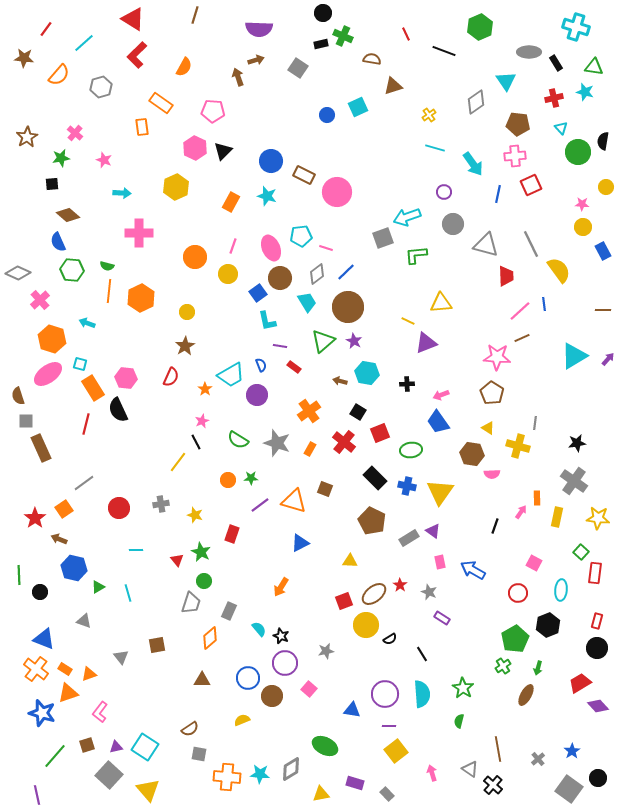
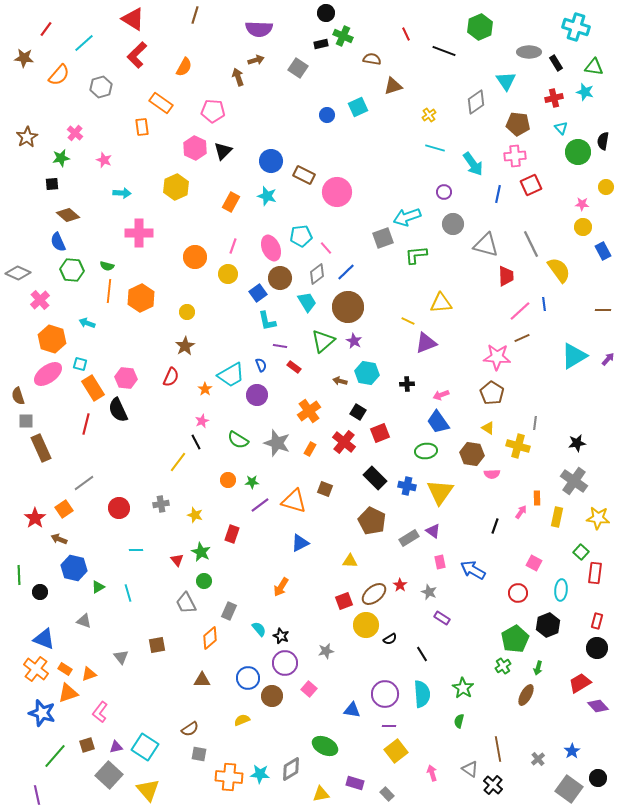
black circle at (323, 13): moved 3 px right
pink line at (326, 248): rotated 32 degrees clockwise
green ellipse at (411, 450): moved 15 px right, 1 px down
green star at (251, 478): moved 1 px right, 4 px down
gray trapezoid at (191, 603): moved 5 px left; rotated 135 degrees clockwise
orange cross at (227, 777): moved 2 px right
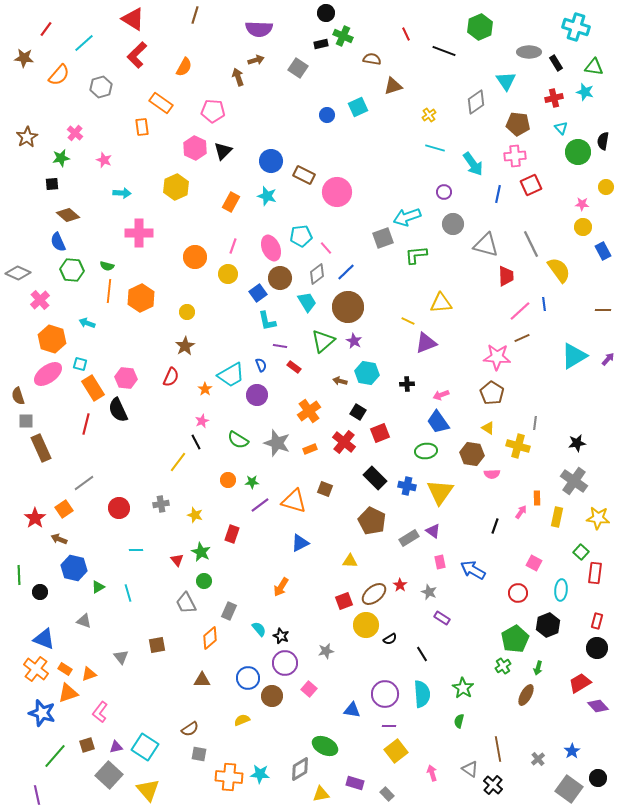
orange rectangle at (310, 449): rotated 40 degrees clockwise
gray diamond at (291, 769): moved 9 px right
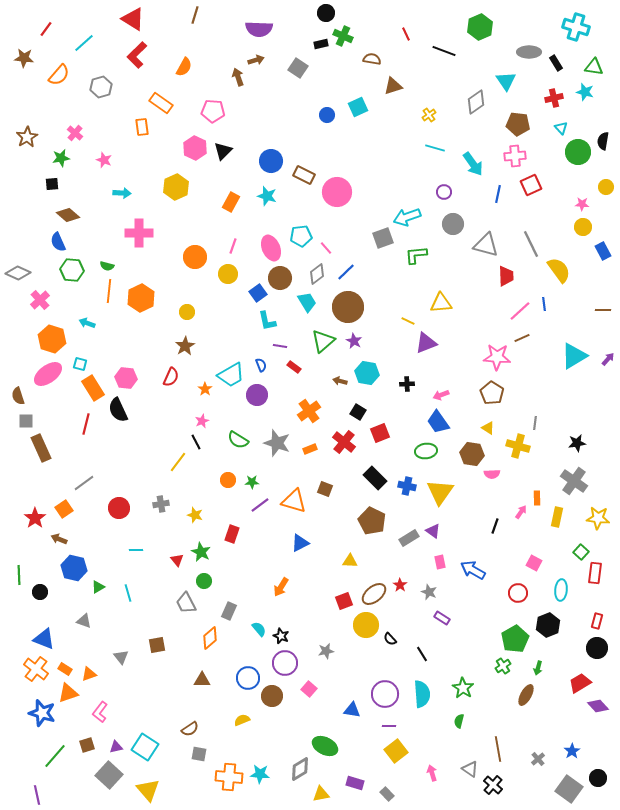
black semicircle at (390, 639): rotated 80 degrees clockwise
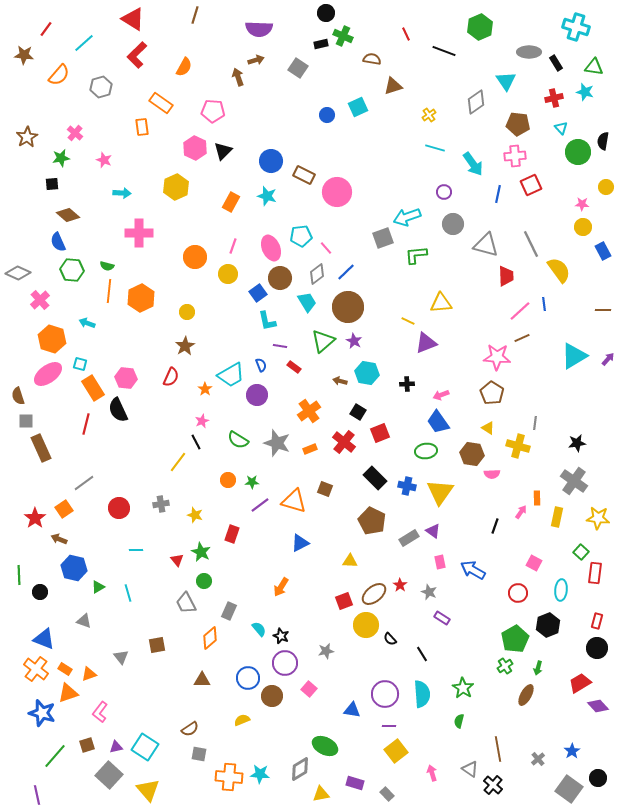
brown star at (24, 58): moved 3 px up
green cross at (503, 666): moved 2 px right
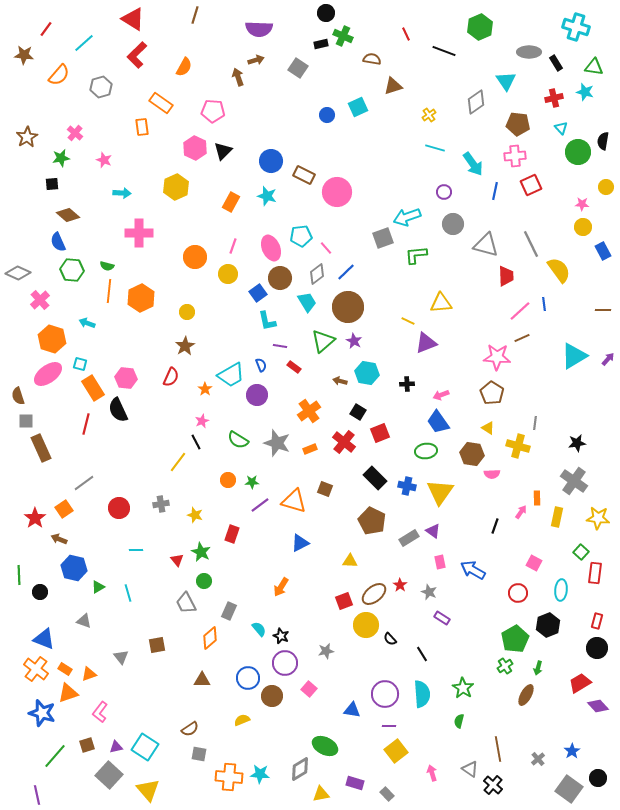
blue line at (498, 194): moved 3 px left, 3 px up
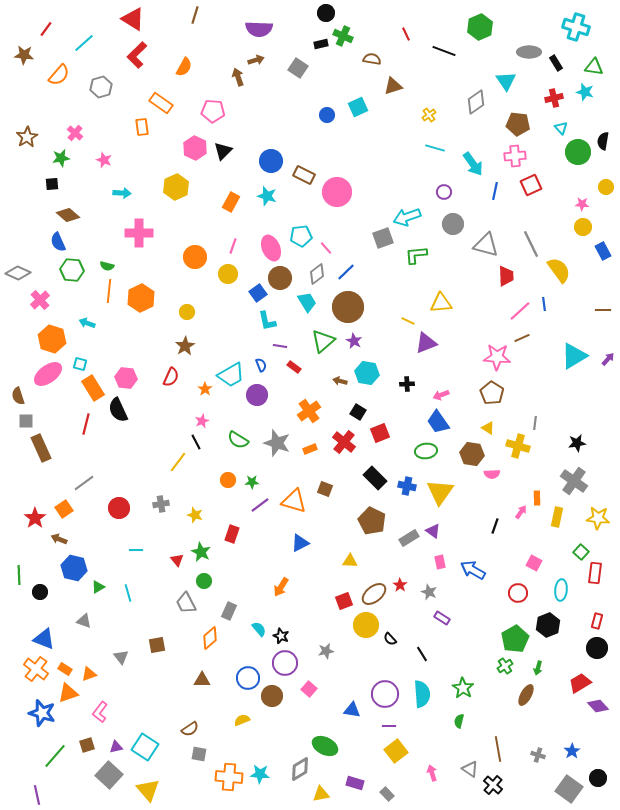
gray cross at (538, 759): moved 4 px up; rotated 32 degrees counterclockwise
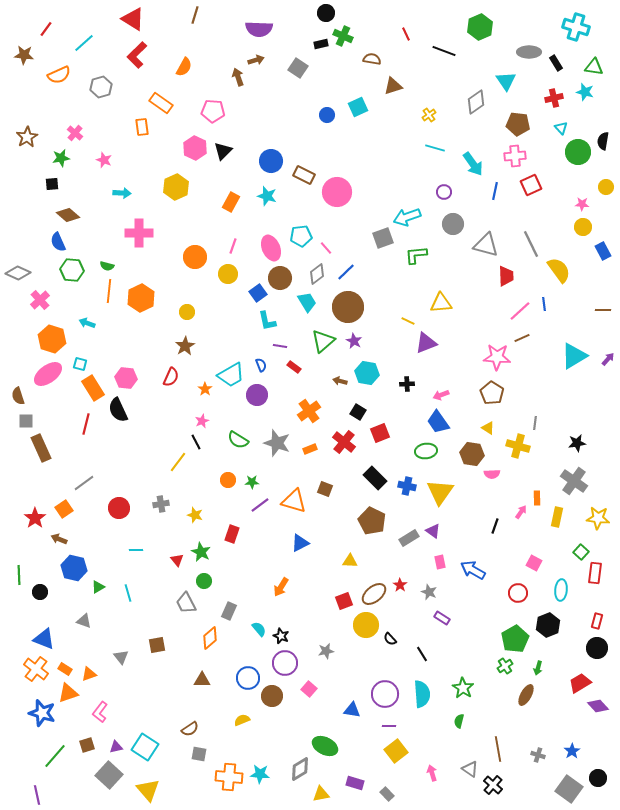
orange semicircle at (59, 75): rotated 25 degrees clockwise
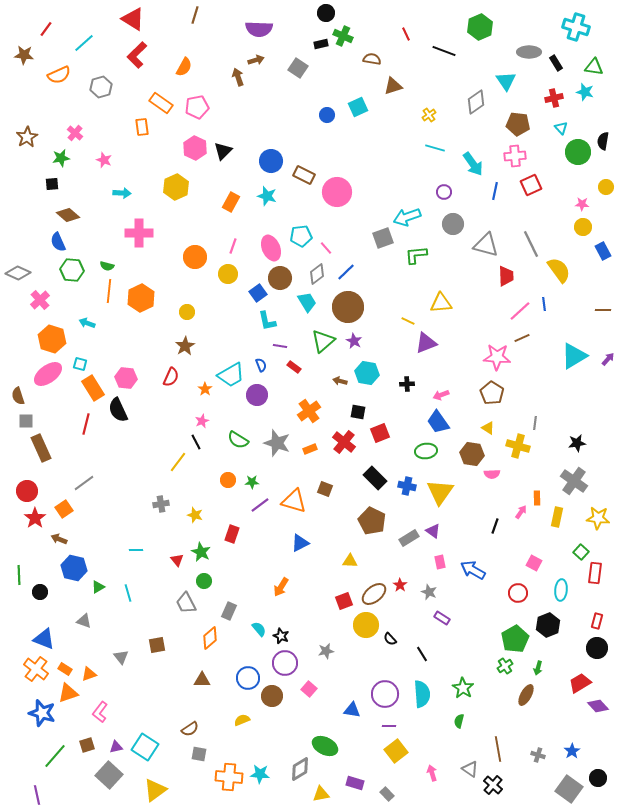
pink pentagon at (213, 111): moved 16 px left, 4 px up; rotated 15 degrees counterclockwise
black square at (358, 412): rotated 21 degrees counterclockwise
red circle at (119, 508): moved 92 px left, 17 px up
yellow triangle at (148, 790): moved 7 px right; rotated 35 degrees clockwise
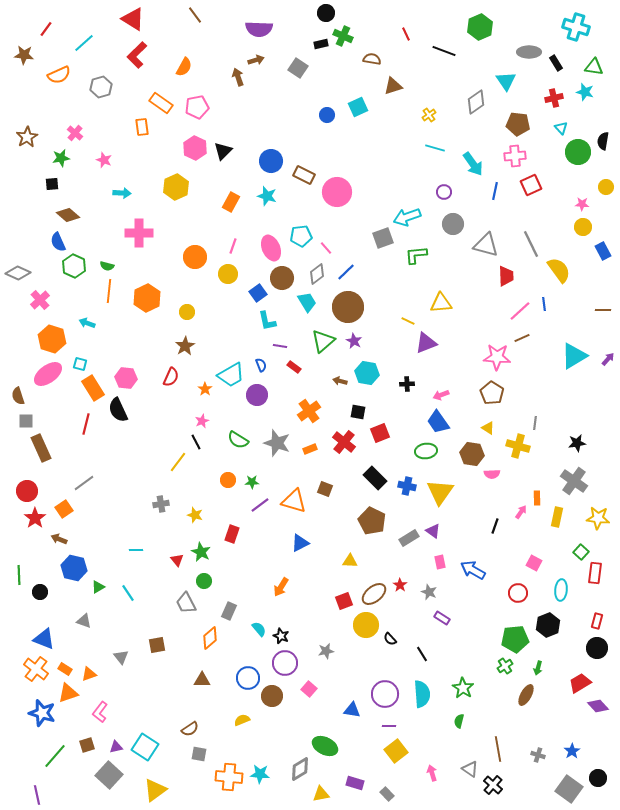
brown line at (195, 15): rotated 54 degrees counterclockwise
green hexagon at (72, 270): moved 2 px right, 4 px up; rotated 20 degrees clockwise
brown circle at (280, 278): moved 2 px right
orange hexagon at (141, 298): moved 6 px right
cyan line at (128, 593): rotated 18 degrees counterclockwise
green pentagon at (515, 639): rotated 24 degrees clockwise
